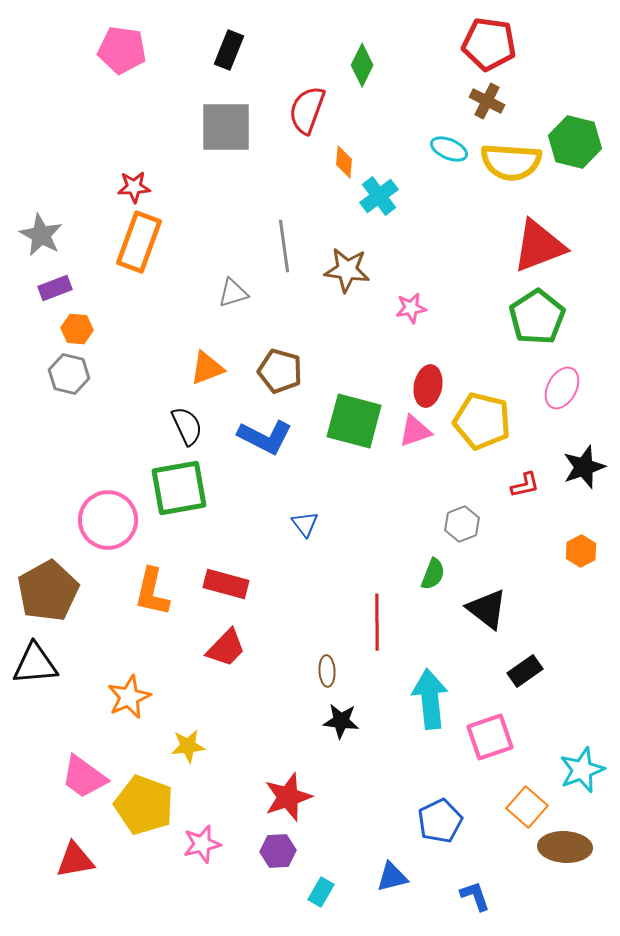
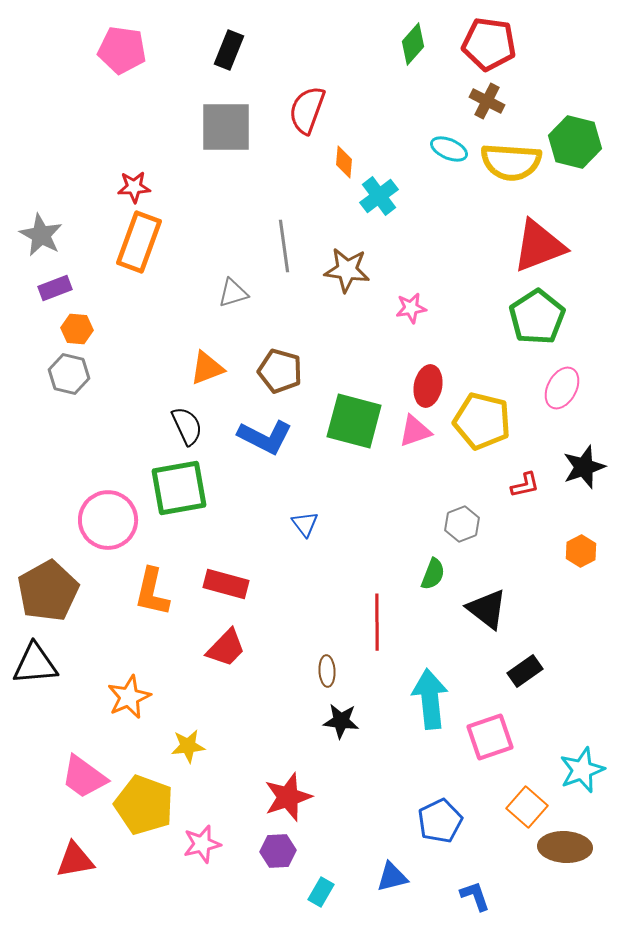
green diamond at (362, 65): moved 51 px right, 21 px up; rotated 15 degrees clockwise
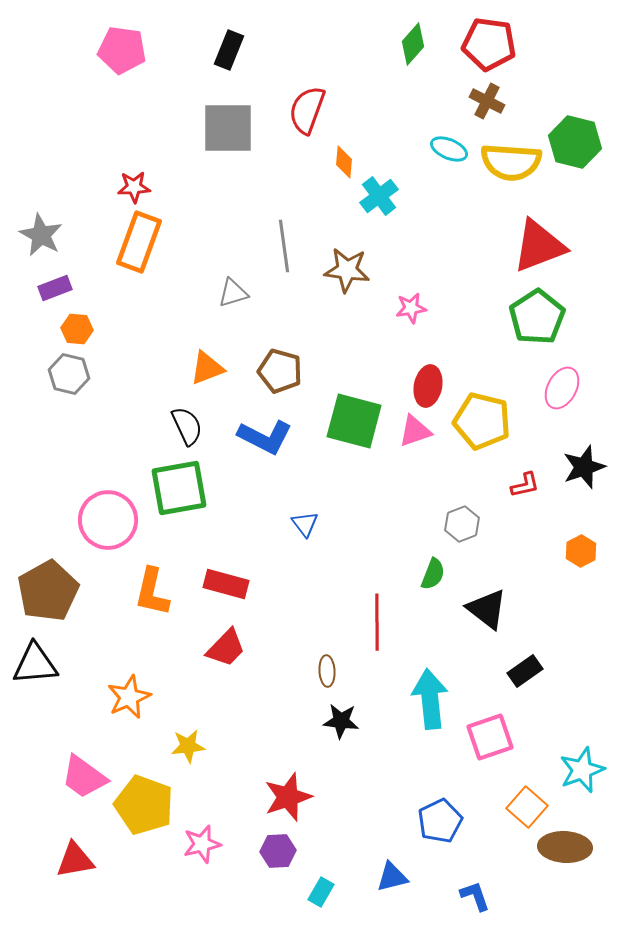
gray square at (226, 127): moved 2 px right, 1 px down
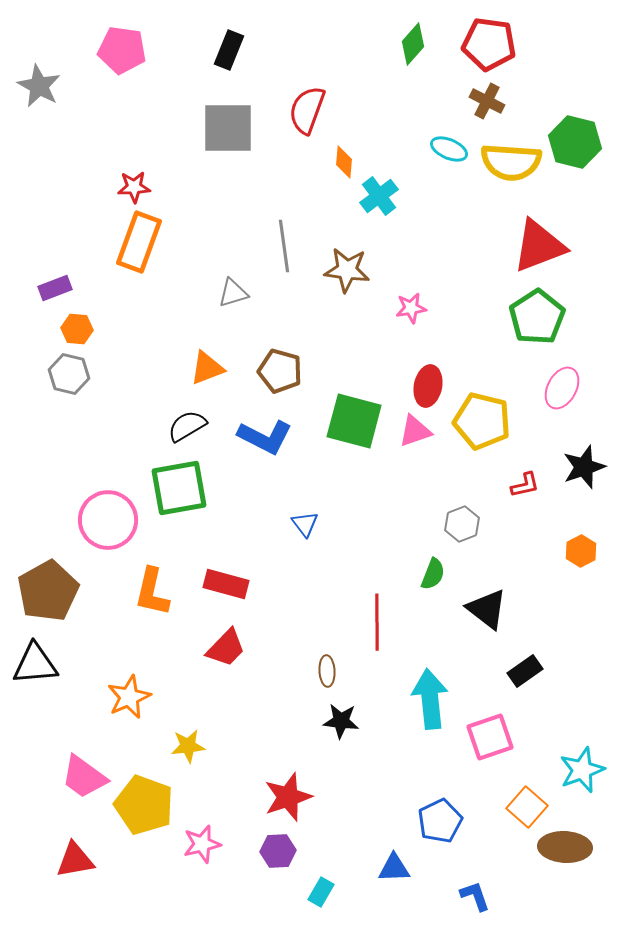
gray star at (41, 235): moved 2 px left, 149 px up
black semicircle at (187, 426): rotated 96 degrees counterclockwise
blue triangle at (392, 877): moved 2 px right, 9 px up; rotated 12 degrees clockwise
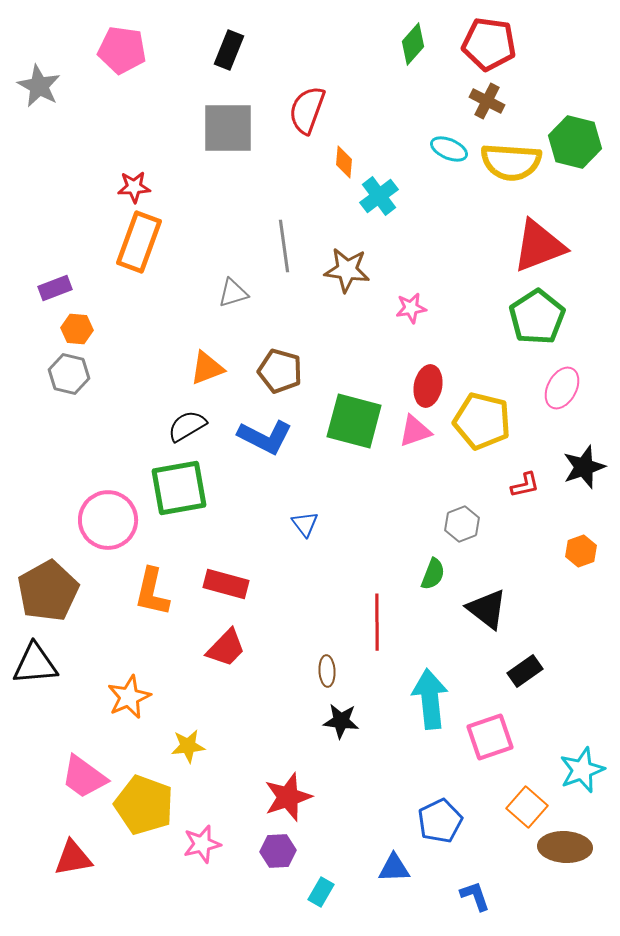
orange hexagon at (581, 551): rotated 8 degrees clockwise
red triangle at (75, 860): moved 2 px left, 2 px up
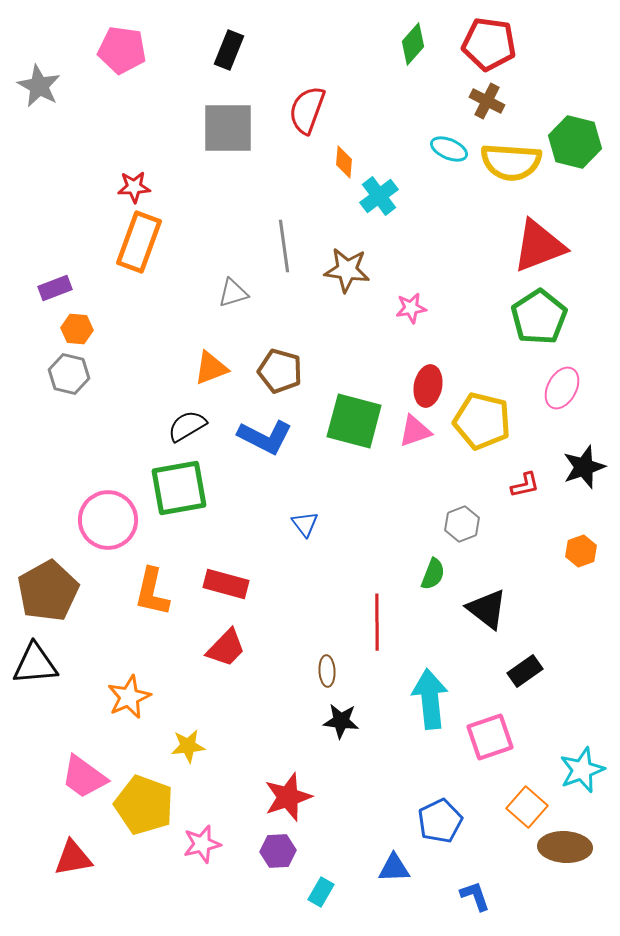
green pentagon at (537, 317): moved 2 px right
orange triangle at (207, 368): moved 4 px right
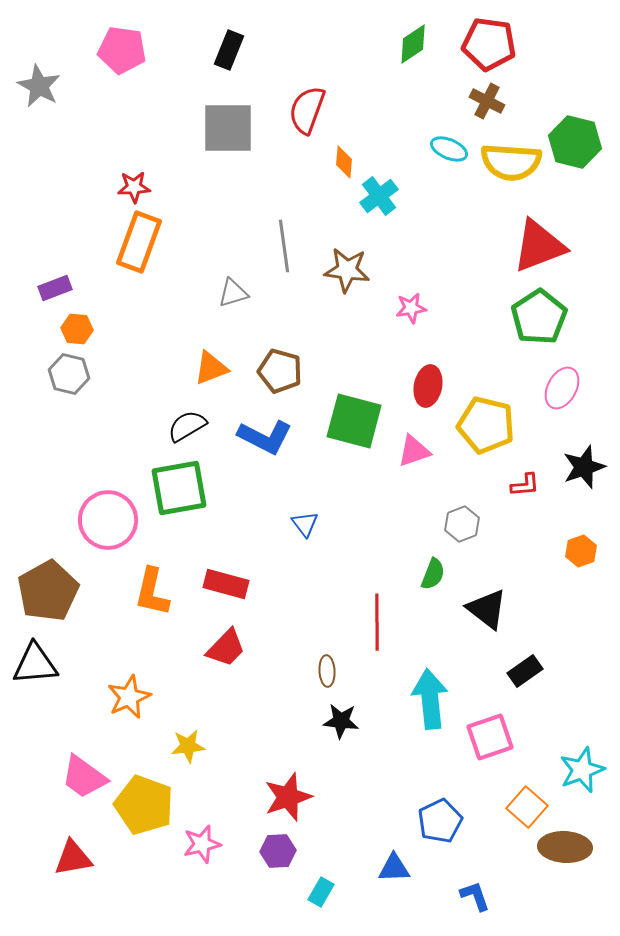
green diamond at (413, 44): rotated 15 degrees clockwise
yellow pentagon at (482, 421): moved 4 px right, 4 px down
pink triangle at (415, 431): moved 1 px left, 20 px down
red L-shape at (525, 485): rotated 8 degrees clockwise
